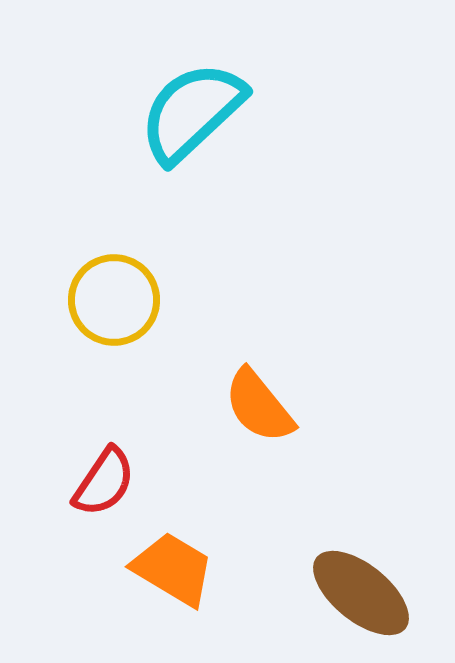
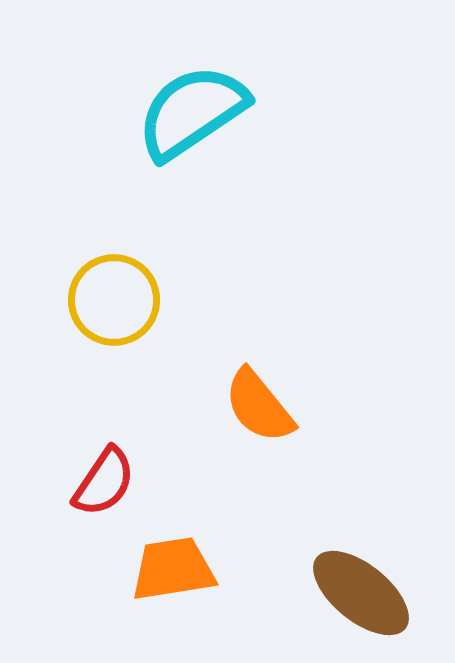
cyan semicircle: rotated 9 degrees clockwise
orange trapezoid: rotated 40 degrees counterclockwise
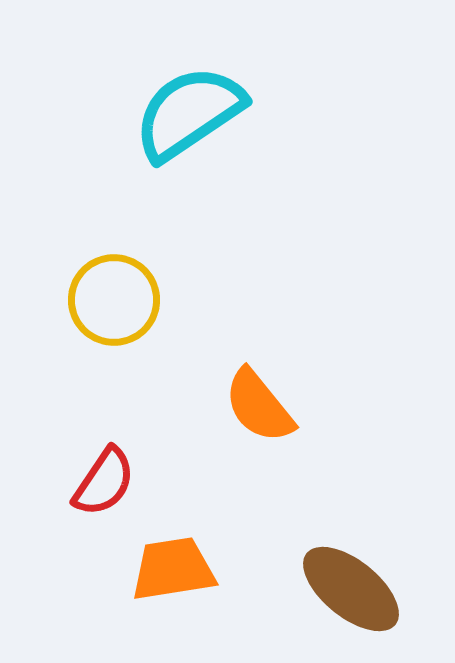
cyan semicircle: moved 3 px left, 1 px down
brown ellipse: moved 10 px left, 4 px up
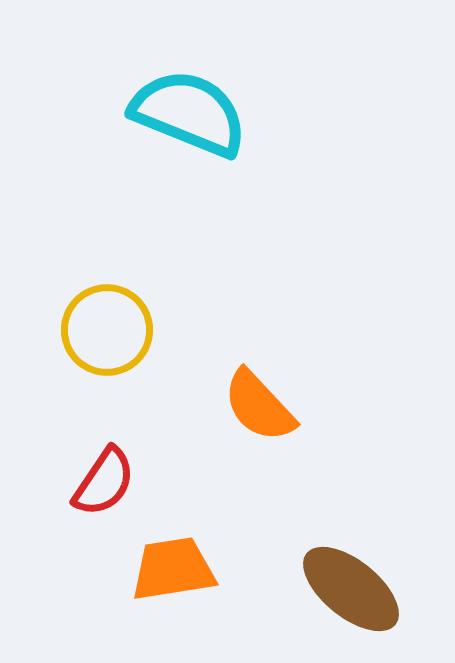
cyan semicircle: rotated 56 degrees clockwise
yellow circle: moved 7 px left, 30 px down
orange semicircle: rotated 4 degrees counterclockwise
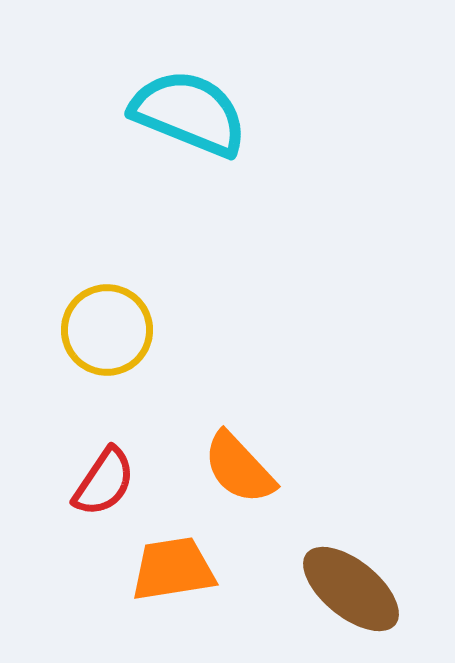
orange semicircle: moved 20 px left, 62 px down
